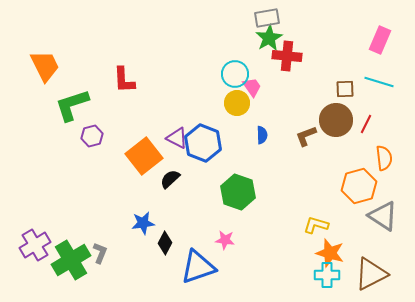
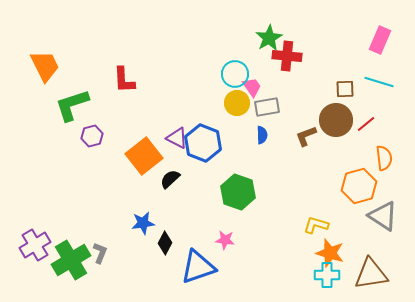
gray rectangle: moved 89 px down
red line: rotated 24 degrees clockwise
brown triangle: rotated 18 degrees clockwise
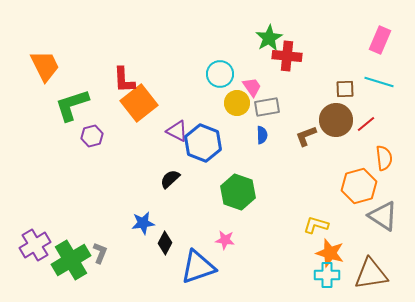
cyan circle: moved 15 px left
purple triangle: moved 7 px up
orange square: moved 5 px left, 53 px up
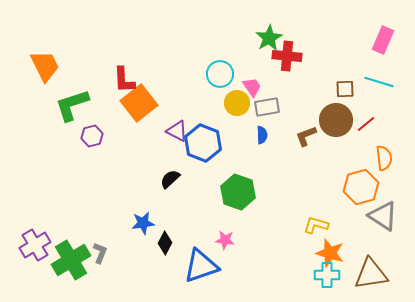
pink rectangle: moved 3 px right
orange hexagon: moved 2 px right, 1 px down
blue triangle: moved 3 px right, 1 px up
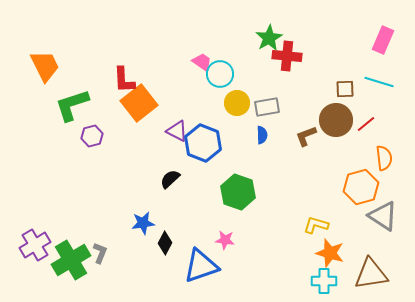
pink trapezoid: moved 50 px left, 25 px up; rotated 20 degrees counterclockwise
cyan cross: moved 3 px left, 6 px down
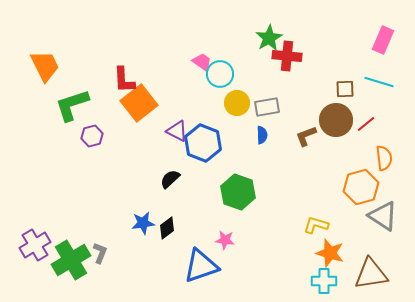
black diamond: moved 2 px right, 15 px up; rotated 25 degrees clockwise
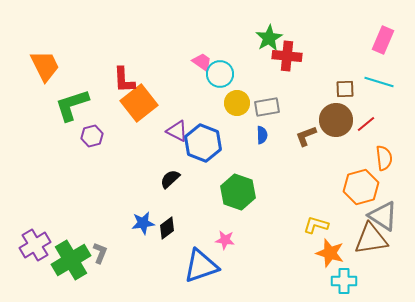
brown triangle: moved 35 px up
cyan cross: moved 20 px right
